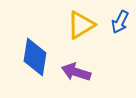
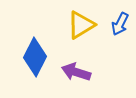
blue arrow: moved 2 px down
blue diamond: rotated 18 degrees clockwise
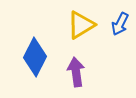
purple arrow: rotated 64 degrees clockwise
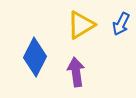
blue arrow: moved 1 px right
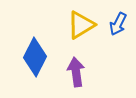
blue arrow: moved 3 px left
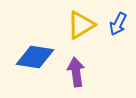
blue diamond: rotated 72 degrees clockwise
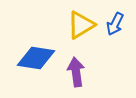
blue arrow: moved 3 px left
blue diamond: moved 1 px right, 1 px down
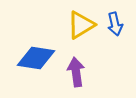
blue arrow: rotated 40 degrees counterclockwise
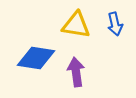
yellow triangle: moved 5 px left; rotated 40 degrees clockwise
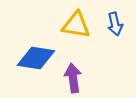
purple arrow: moved 3 px left, 6 px down
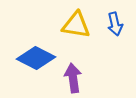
blue diamond: rotated 18 degrees clockwise
